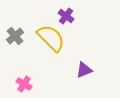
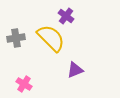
gray cross: moved 1 px right, 2 px down; rotated 30 degrees clockwise
purple triangle: moved 9 px left
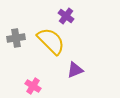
yellow semicircle: moved 3 px down
pink cross: moved 9 px right, 2 px down
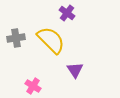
purple cross: moved 1 px right, 3 px up
yellow semicircle: moved 1 px up
purple triangle: rotated 42 degrees counterclockwise
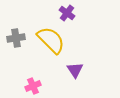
pink cross: rotated 35 degrees clockwise
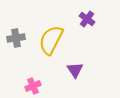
purple cross: moved 20 px right, 6 px down
yellow semicircle: rotated 108 degrees counterclockwise
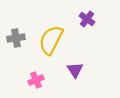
pink cross: moved 3 px right, 6 px up
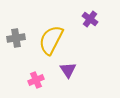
purple cross: moved 3 px right
purple triangle: moved 7 px left
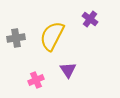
yellow semicircle: moved 1 px right, 4 px up
